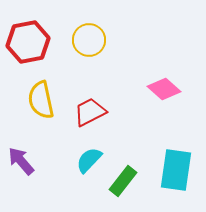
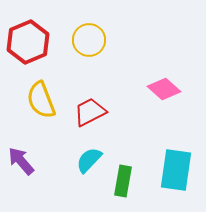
red hexagon: rotated 12 degrees counterclockwise
yellow semicircle: rotated 9 degrees counterclockwise
green rectangle: rotated 28 degrees counterclockwise
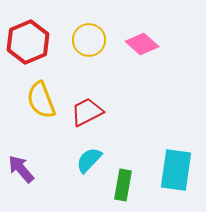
pink diamond: moved 22 px left, 45 px up
red trapezoid: moved 3 px left
purple arrow: moved 8 px down
green rectangle: moved 4 px down
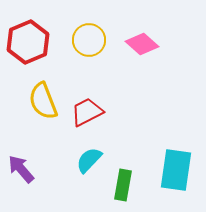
yellow semicircle: moved 2 px right, 1 px down
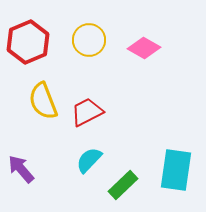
pink diamond: moved 2 px right, 4 px down; rotated 12 degrees counterclockwise
green rectangle: rotated 36 degrees clockwise
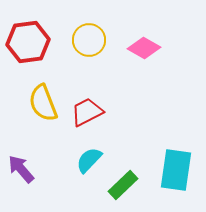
red hexagon: rotated 15 degrees clockwise
yellow semicircle: moved 2 px down
